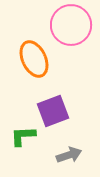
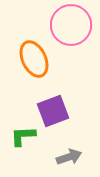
gray arrow: moved 2 px down
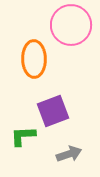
orange ellipse: rotated 24 degrees clockwise
gray arrow: moved 3 px up
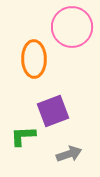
pink circle: moved 1 px right, 2 px down
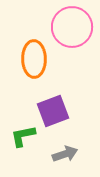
green L-shape: rotated 8 degrees counterclockwise
gray arrow: moved 4 px left
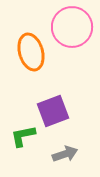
orange ellipse: moved 3 px left, 7 px up; rotated 15 degrees counterclockwise
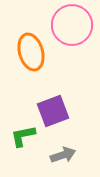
pink circle: moved 2 px up
gray arrow: moved 2 px left, 1 px down
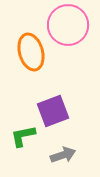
pink circle: moved 4 px left
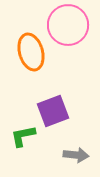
gray arrow: moved 13 px right; rotated 25 degrees clockwise
